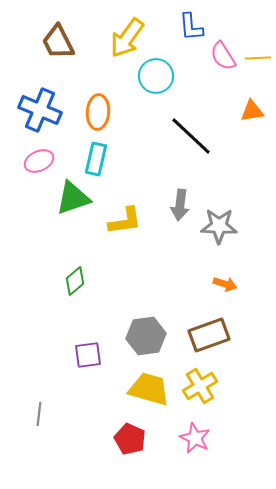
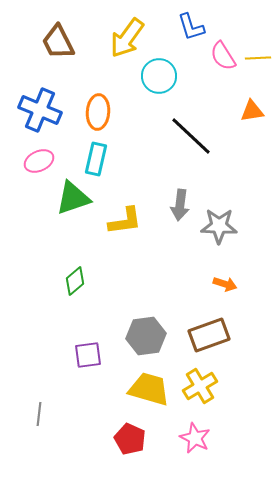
blue L-shape: rotated 12 degrees counterclockwise
cyan circle: moved 3 px right
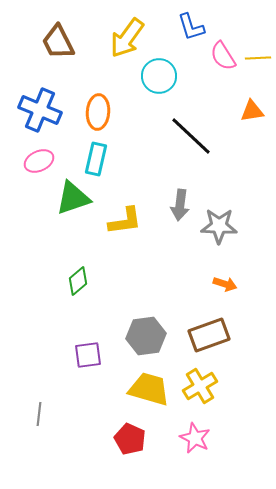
green diamond: moved 3 px right
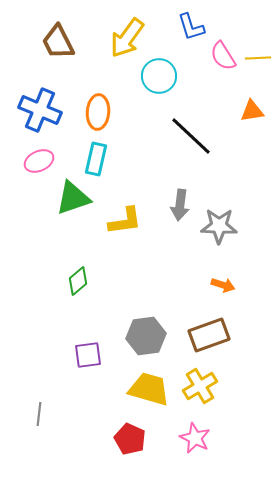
orange arrow: moved 2 px left, 1 px down
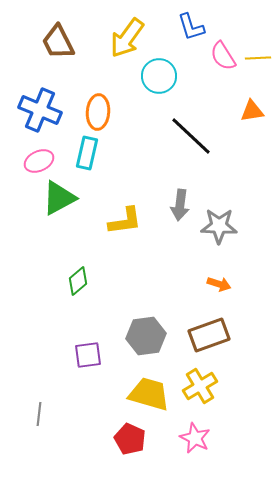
cyan rectangle: moved 9 px left, 6 px up
green triangle: moved 14 px left; rotated 9 degrees counterclockwise
orange arrow: moved 4 px left, 1 px up
yellow trapezoid: moved 5 px down
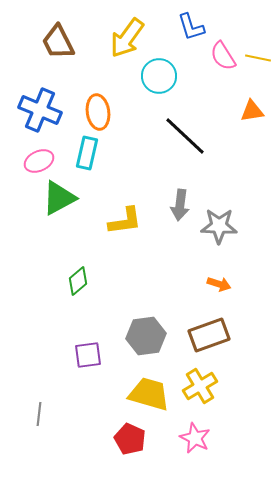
yellow line: rotated 15 degrees clockwise
orange ellipse: rotated 12 degrees counterclockwise
black line: moved 6 px left
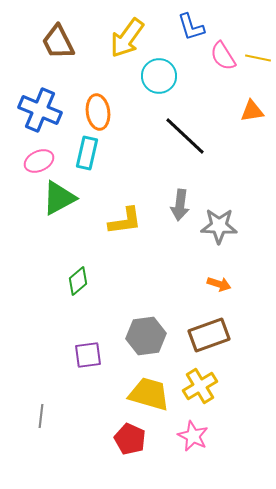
gray line: moved 2 px right, 2 px down
pink star: moved 2 px left, 2 px up
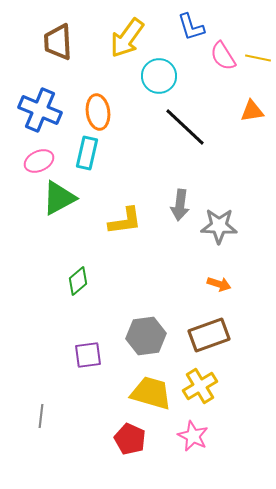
brown trapezoid: rotated 24 degrees clockwise
black line: moved 9 px up
yellow trapezoid: moved 2 px right, 1 px up
